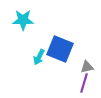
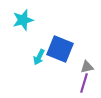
cyan star: rotated 15 degrees counterclockwise
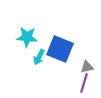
cyan star: moved 4 px right, 17 px down; rotated 20 degrees clockwise
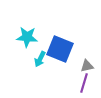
cyan arrow: moved 1 px right, 2 px down
gray triangle: moved 1 px up
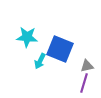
cyan arrow: moved 2 px down
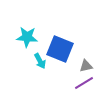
cyan arrow: rotated 56 degrees counterclockwise
gray triangle: moved 1 px left
purple line: rotated 42 degrees clockwise
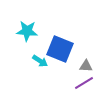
cyan star: moved 6 px up
cyan arrow: rotated 28 degrees counterclockwise
gray triangle: rotated 16 degrees clockwise
